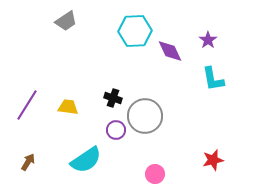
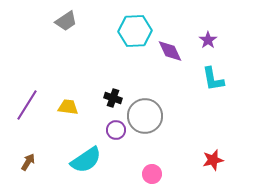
pink circle: moved 3 px left
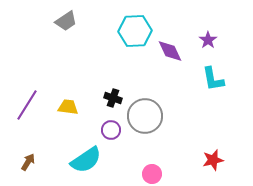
purple circle: moved 5 px left
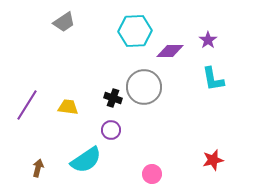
gray trapezoid: moved 2 px left, 1 px down
purple diamond: rotated 64 degrees counterclockwise
gray circle: moved 1 px left, 29 px up
brown arrow: moved 10 px right, 6 px down; rotated 18 degrees counterclockwise
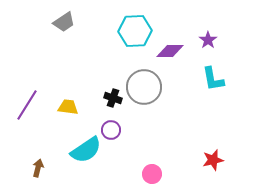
cyan semicircle: moved 10 px up
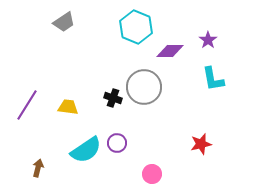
cyan hexagon: moved 1 px right, 4 px up; rotated 24 degrees clockwise
purple circle: moved 6 px right, 13 px down
red star: moved 12 px left, 16 px up
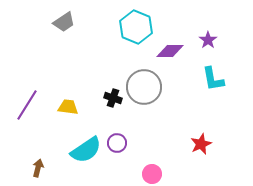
red star: rotated 10 degrees counterclockwise
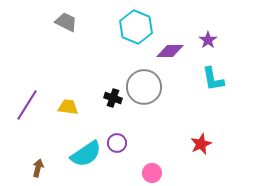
gray trapezoid: moved 2 px right; rotated 120 degrees counterclockwise
cyan semicircle: moved 4 px down
pink circle: moved 1 px up
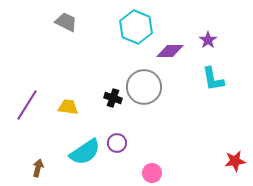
red star: moved 34 px right, 17 px down; rotated 15 degrees clockwise
cyan semicircle: moved 1 px left, 2 px up
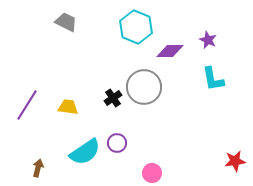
purple star: rotated 12 degrees counterclockwise
black cross: rotated 36 degrees clockwise
